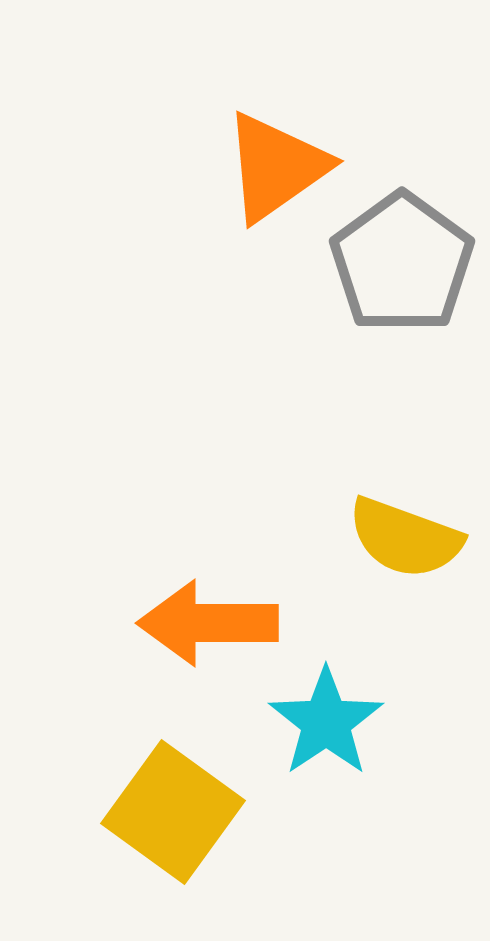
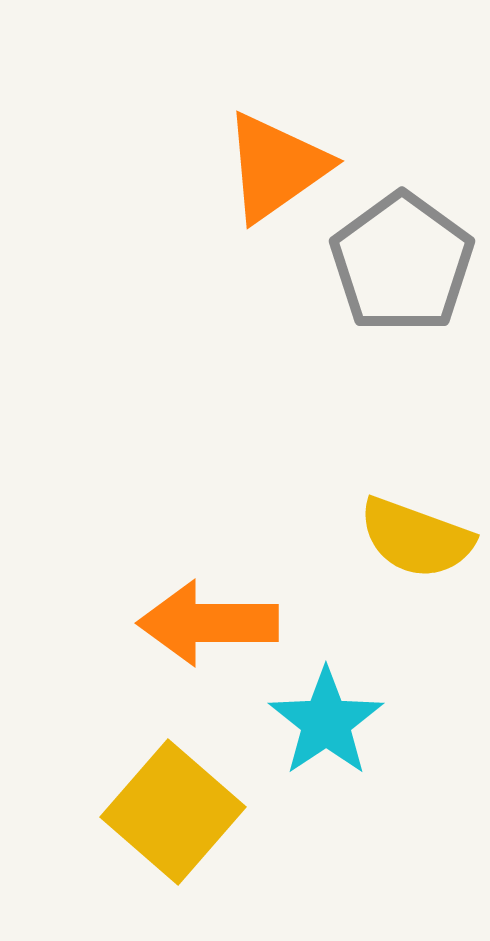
yellow semicircle: moved 11 px right
yellow square: rotated 5 degrees clockwise
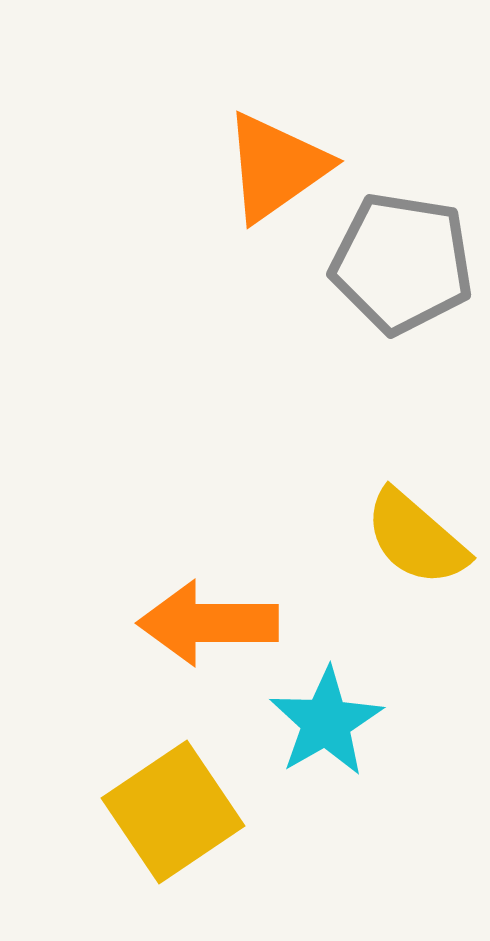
gray pentagon: rotated 27 degrees counterclockwise
yellow semicircle: rotated 21 degrees clockwise
cyan star: rotated 4 degrees clockwise
yellow square: rotated 15 degrees clockwise
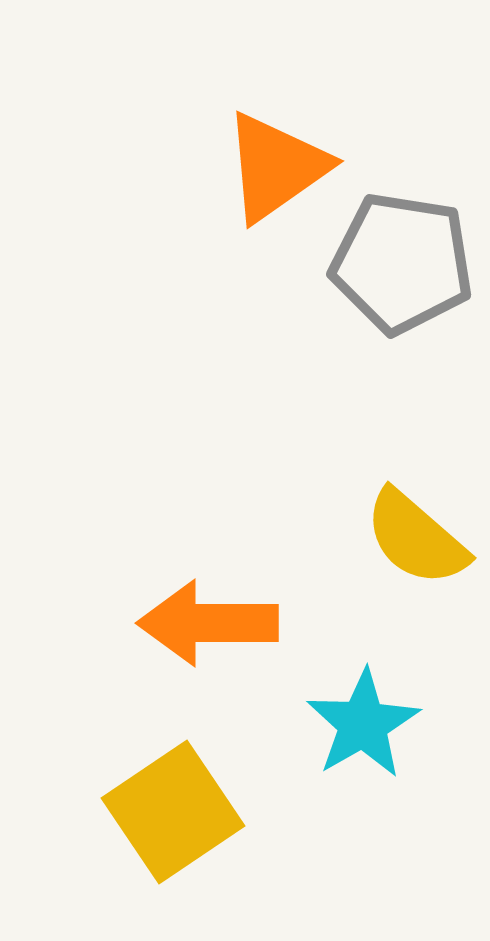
cyan star: moved 37 px right, 2 px down
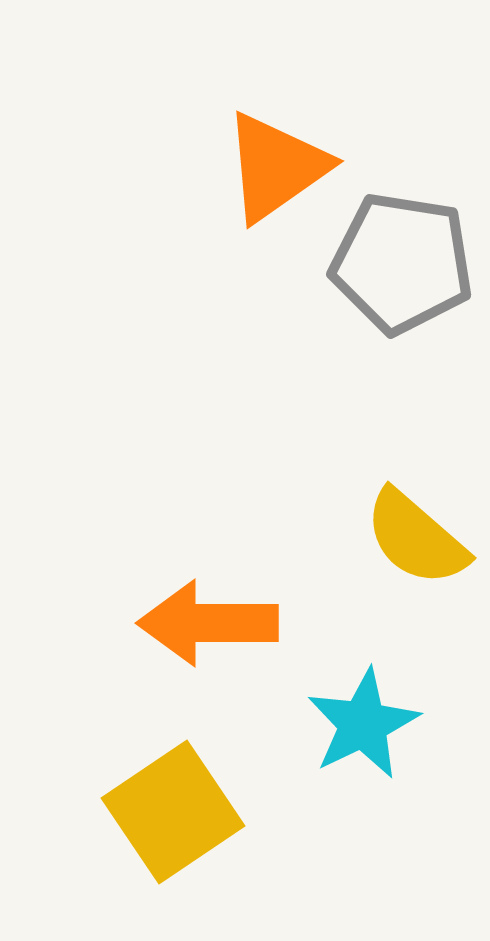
cyan star: rotated 4 degrees clockwise
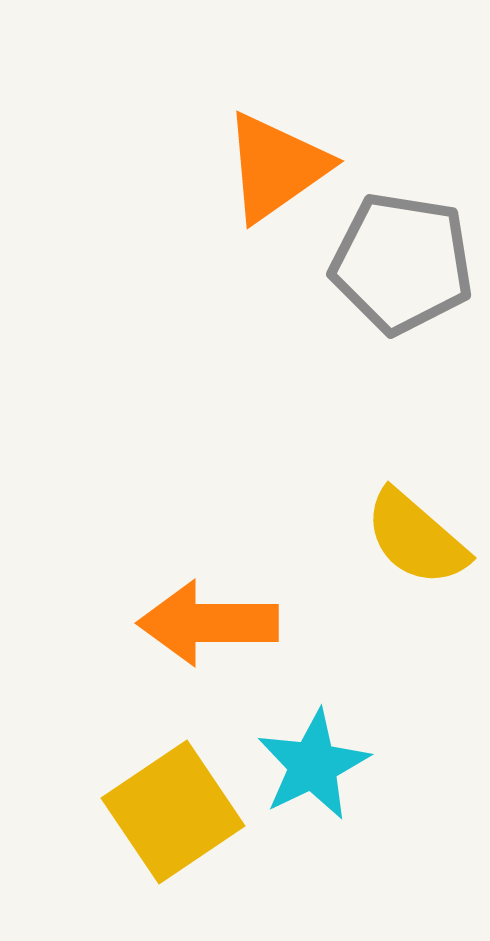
cyan star: moved 50 px left, 41 px down
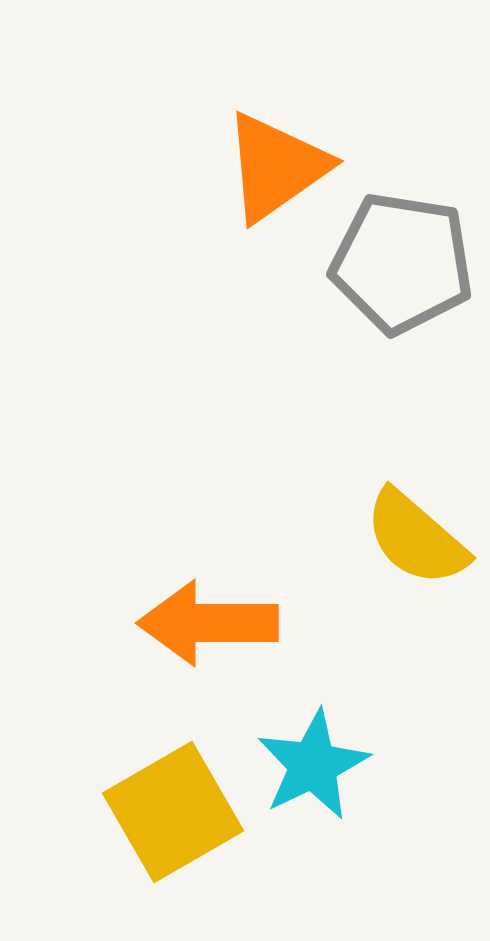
yellow square: rotated 4 degrees clockwise
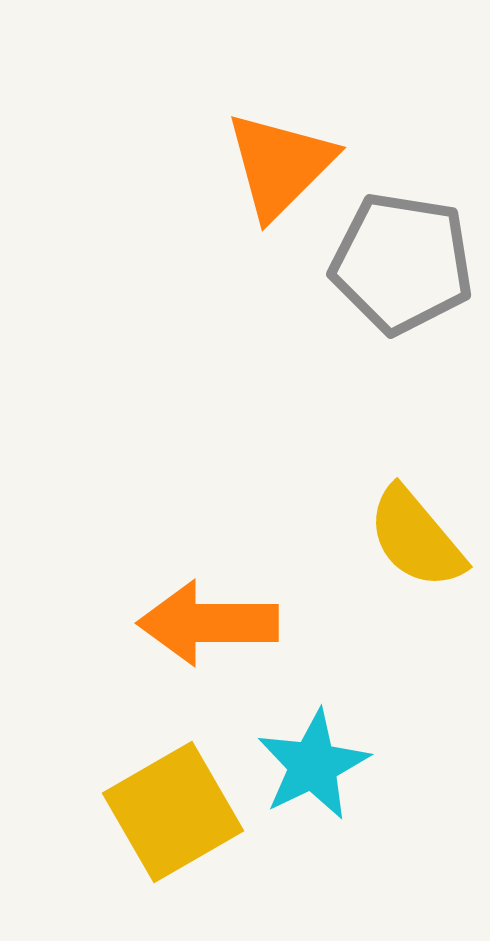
orange triangle: moved 4 px right, 2 px up; rotated 10 degrees counterclockwise
yellow semicircle: rotated 9 degrees clockwise
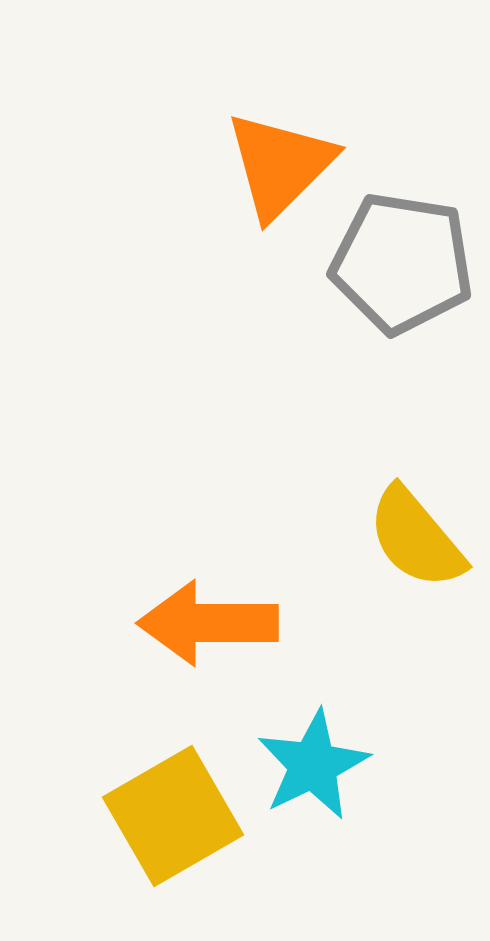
yellow square: moved 4 px down
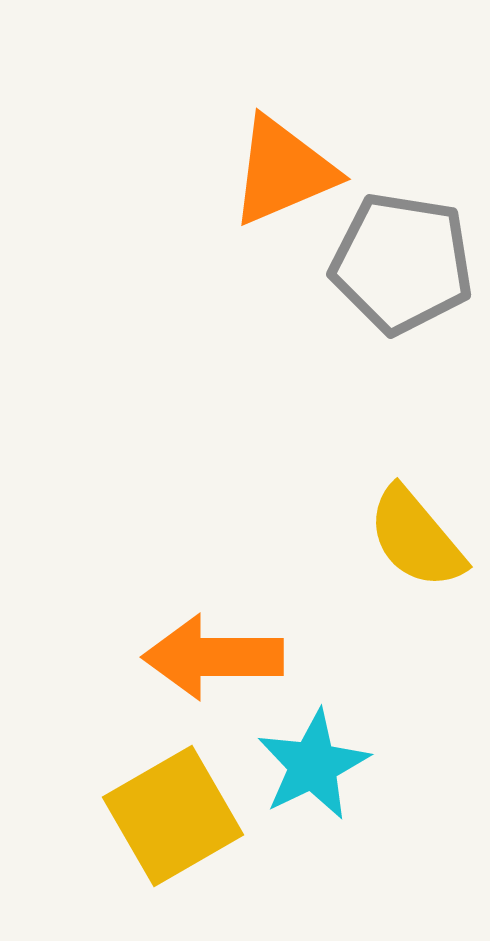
orange triangle: moved 3 px right, 6 px down; rotated 22 degrees clockwise
orange arrow: moved 5 px right, 34 px down
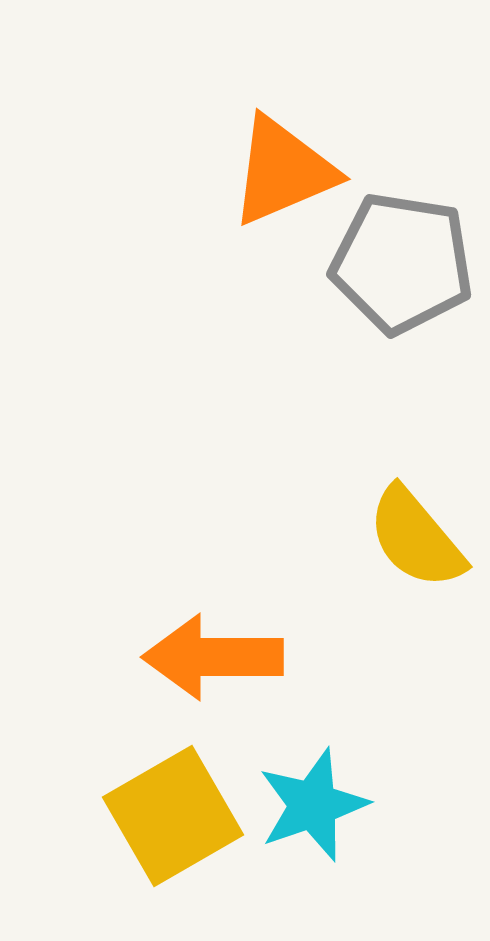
cyan star: moved 40 px down; rotated 7 degrees clockwise
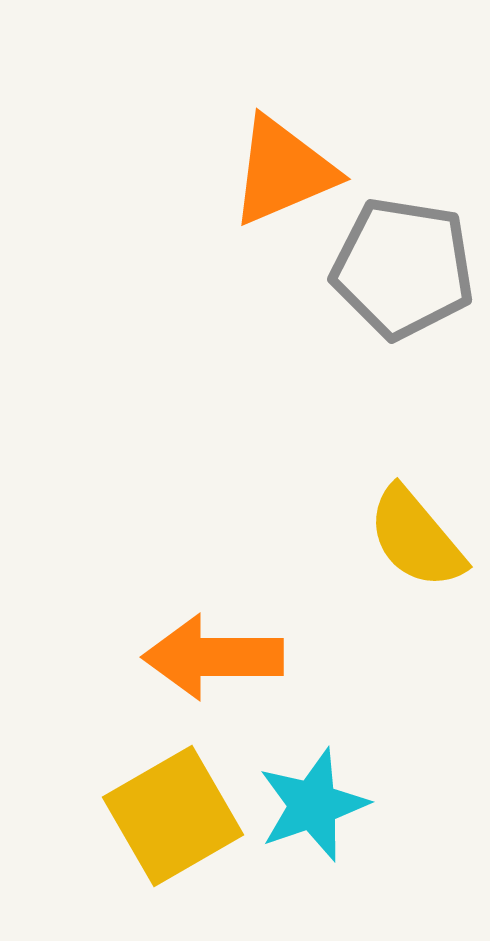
gray pentagon: moved 1 px right, 5 px down
